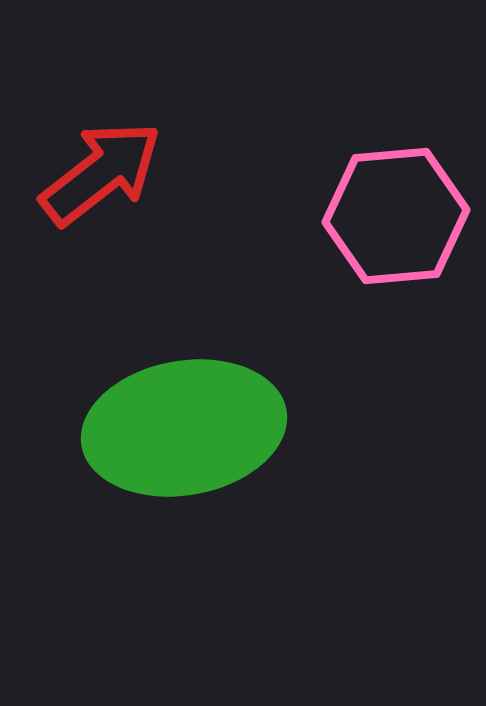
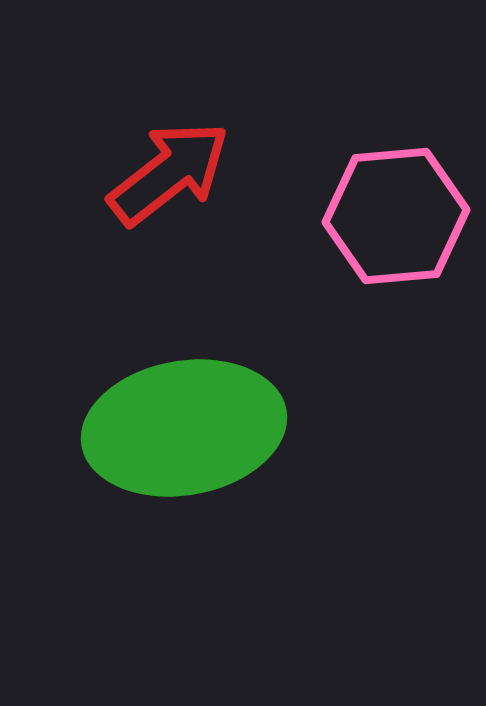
red arrow: moved 68 px right
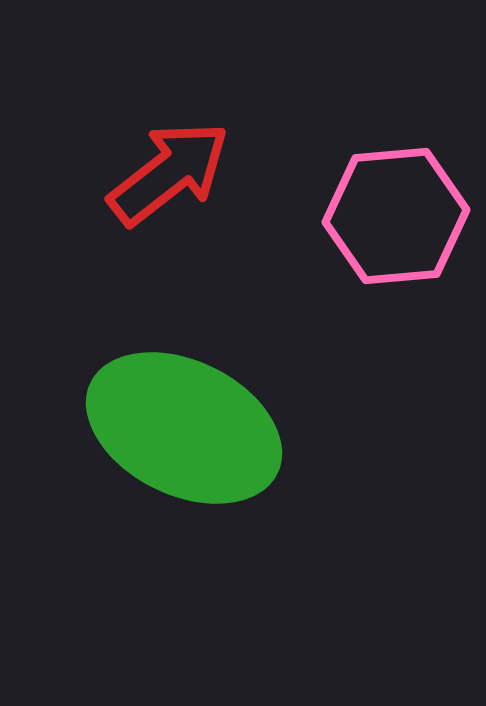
green ellipse: rotated 36 degrees clockwise
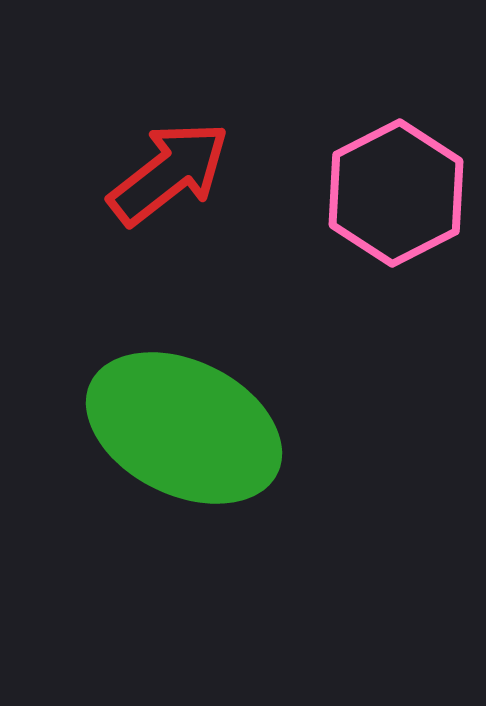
pink hexagon: moved 23 px up; rotated 22 degrees counterclockwise
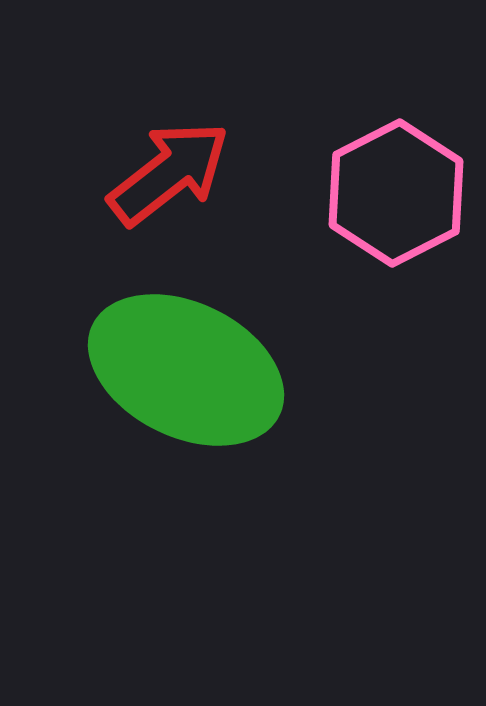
green ellipse: moved 2 px right, 58 px up
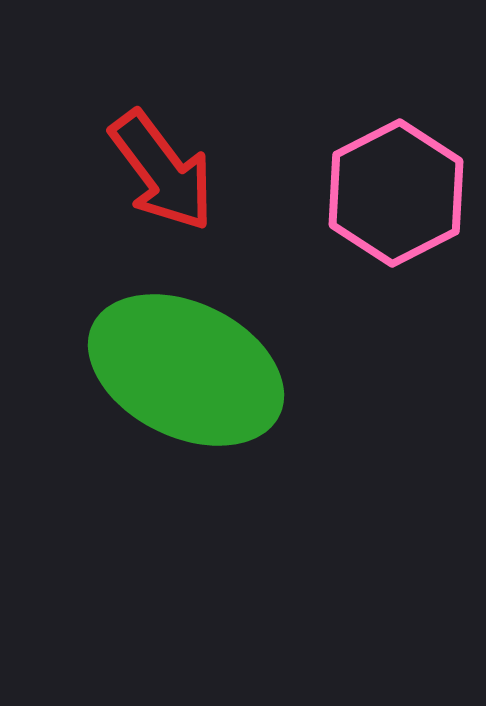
red arrow: moved 7 px left, 2 px up; rotated 91 degrees clockwise
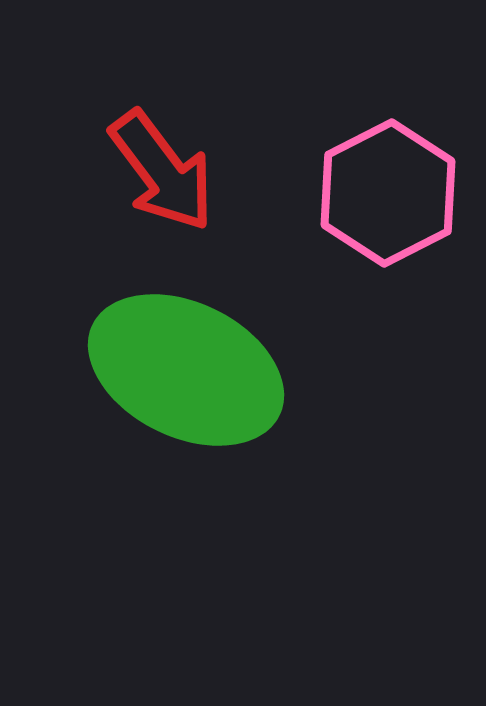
pink hexagon: moved 8 px left
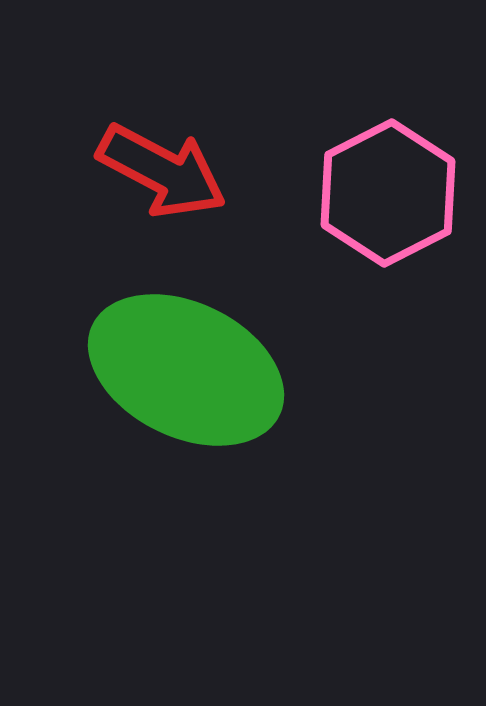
red arrow: rotated 25 degrees counterclockwise
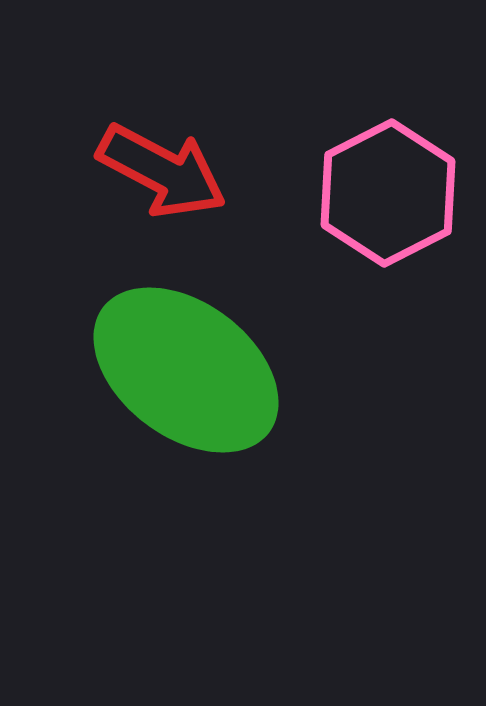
green ellipse: rotated 11 degrees clockwise
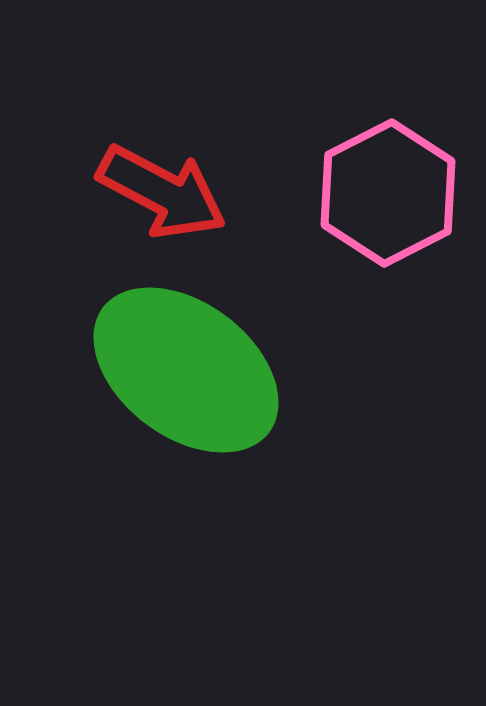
red arrow: moved 21 px down
